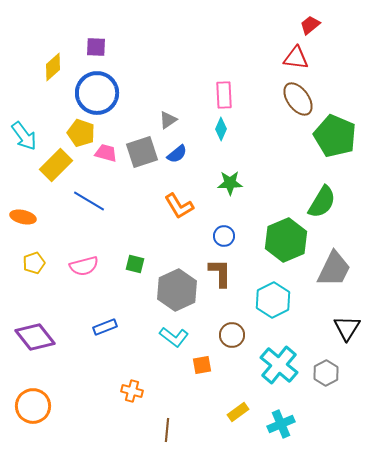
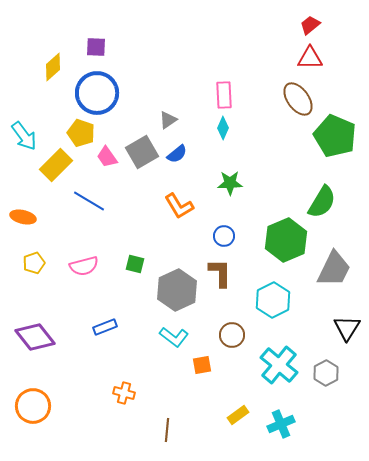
red triangle at (296, 58): moved 14 px right; rotated 8 degrees counterclockwise
cyan diamond at (221, 129): moved 2 px right, 1 px up
gray square at (142, 152): rotated 12 degrees counterclockwise
pink trapezoid at (106, 153): moved 1 px right, 4 px down; rotated 140 degrees counterclockwise
orange cross at (132, 391): moved 8 px left, 2 px down
yellow rectangle at (238, 412): moved 3 px down
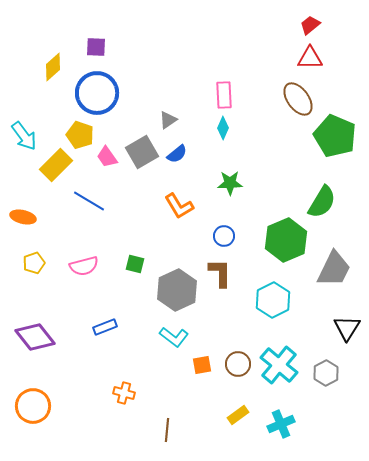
yellow pentagon at (81, 133): moved 1 px left, 2 px down
brown circle at (232, 335): moved 6 px right, 29 px down
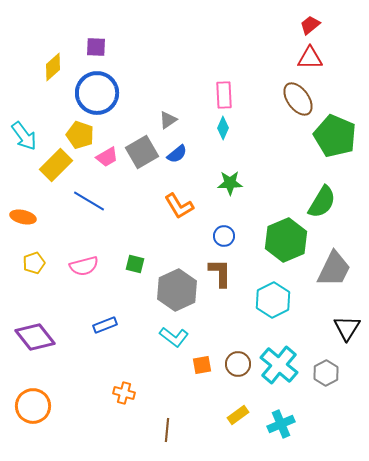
pink trapezoid at (107, 157): rotated 85 degrees counterclockwise
blue rectangle at (105, 327): moved 2 px up
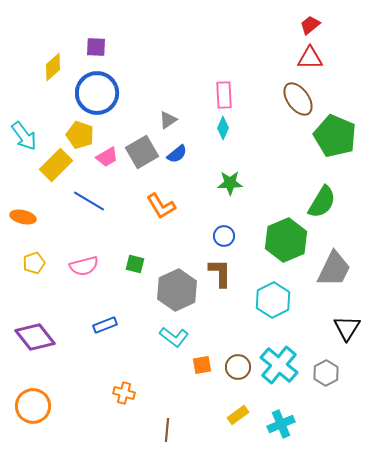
orange L-shape at (179, 206): moved 18 px left
brown circle at (238, 364): moved 3 px down
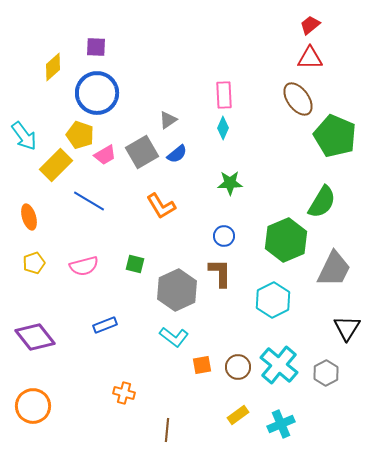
pink trapezoid at (107, 157): moved 2 px left, 2 px up
orange ellipse at (23, 217): moved 6 px right; rotated 60 degrees clockwise
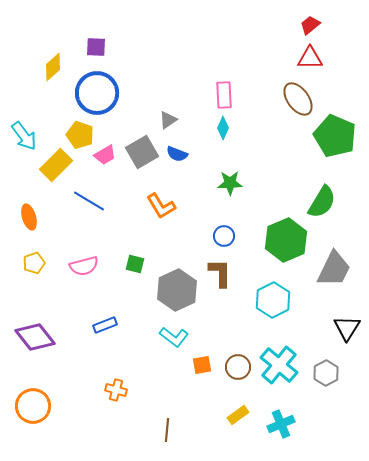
blue semicircle at (177, 154): rotated 60 degrees clockwise
orange cross at (124, 393): moved 8 px left, 3 px up
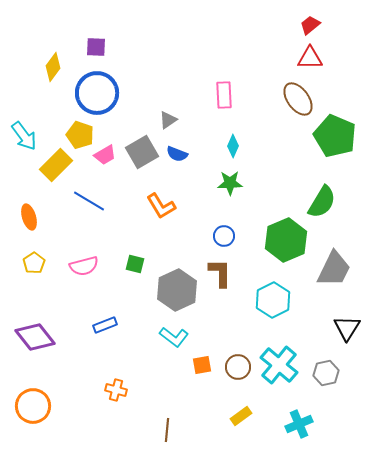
yellow diamond at (53, 67): rotated 12 degrees counterclockwise
cyan diamond at (223, 128): moved 10 px right, 18 px down
yellow pentagon at (34, 263): rotated 15 degrees counterclockwise
gray hexagon at (326, 373): rotated 15 degrees clockwise
yellow rectangle at (238, 415): moved 3 px right, 1 px down
cyan cross at (281, 424): moved 18 px right
